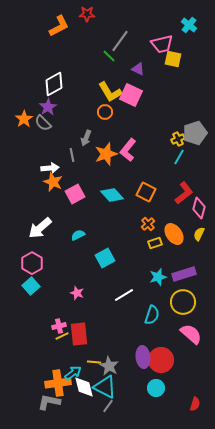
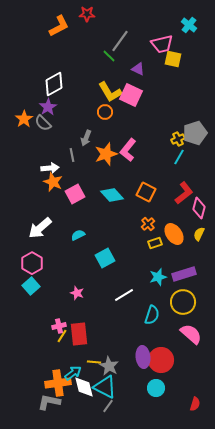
yellow line at (62, 336): rotated 32 degrees counterclockwise
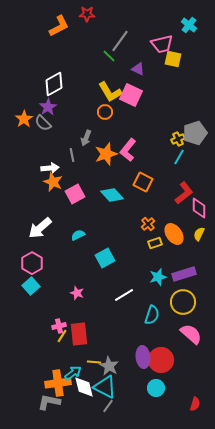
orange square at (146, 192): moved 3 px left, 10 px up
pink diamond at (199, 208): rotated 15 degrees counterclockwise
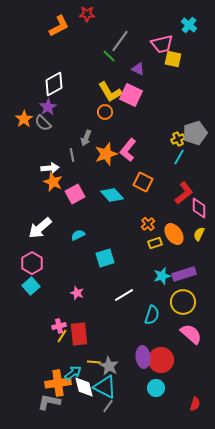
cyan square at (105, 258): rotated 12 degrees clockwise
cyan star at (158, 277): moved 4 px right, 1 px up
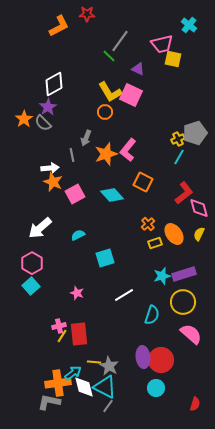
pink diamond at (199, 208): rotated 15 degrees counterclockwise
